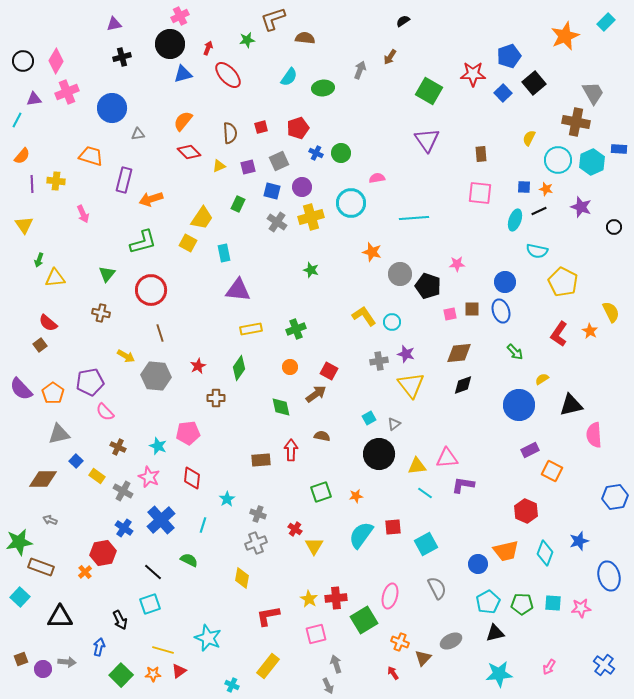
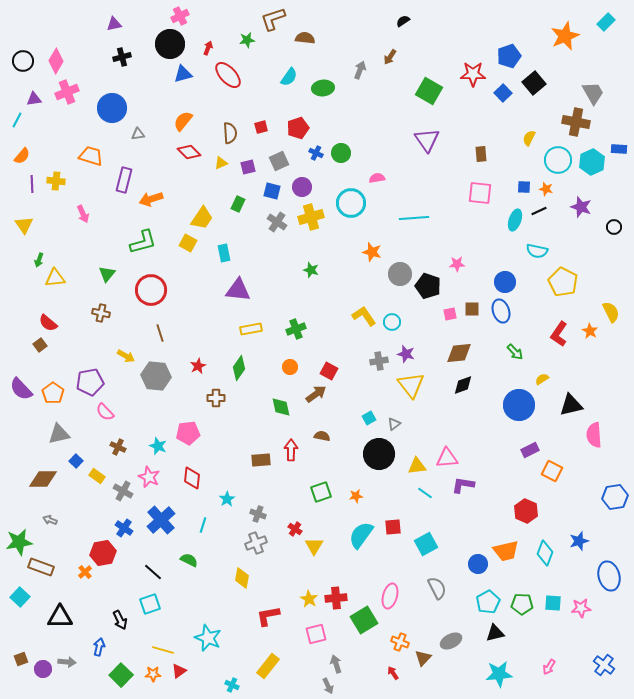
yellow triangle at (219, 166): moved 2 px right, 3 px up
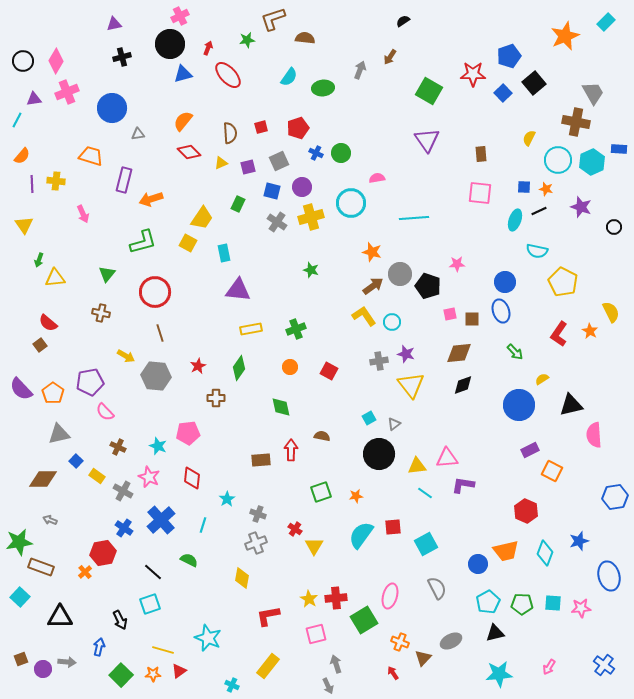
red circle at (151, 290): moved 4 px right, 2 px down
brown square at (472, 309): moved 10 px down
brown arrow at (316, 394): moved 57 px right, 108 px up
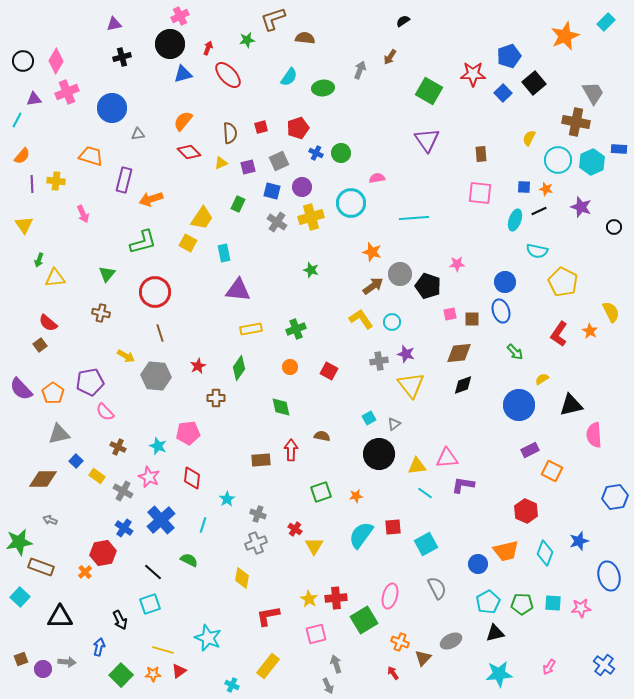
yellow L-shape at (364, 316): moved 3 px left, 3 px down
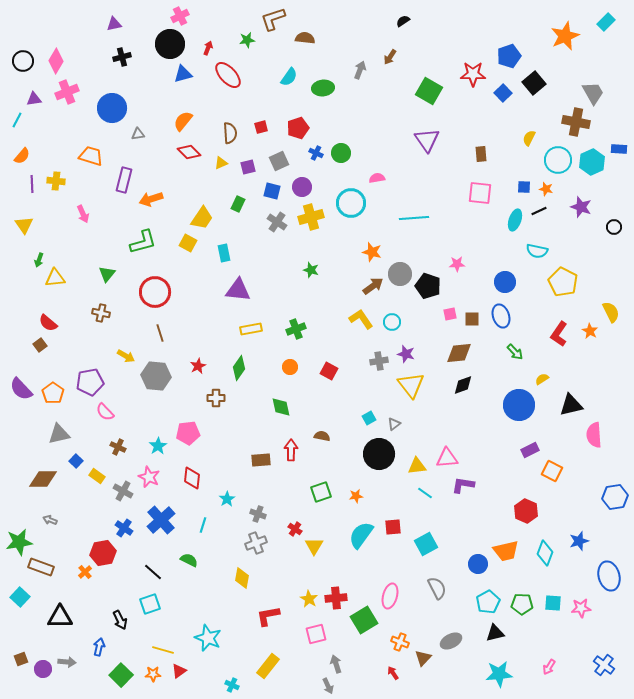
blue ellipse at (501, 311): moved 5 px down
cyan star at (158, 446): rotated 18 degrees clockwise
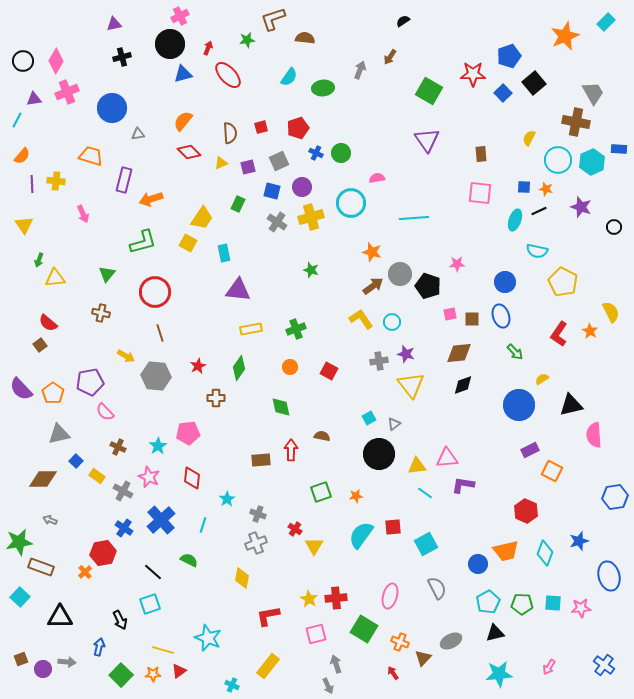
green square at (364, 620): moved 9 px down; rotated 28 degrees counterclockwise
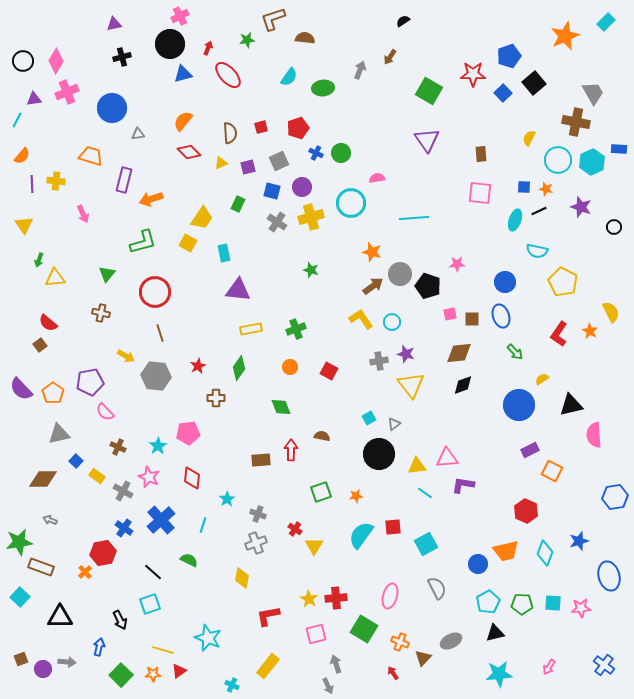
green diamond at (281, 407): rotated 10 degrees counterclockwise
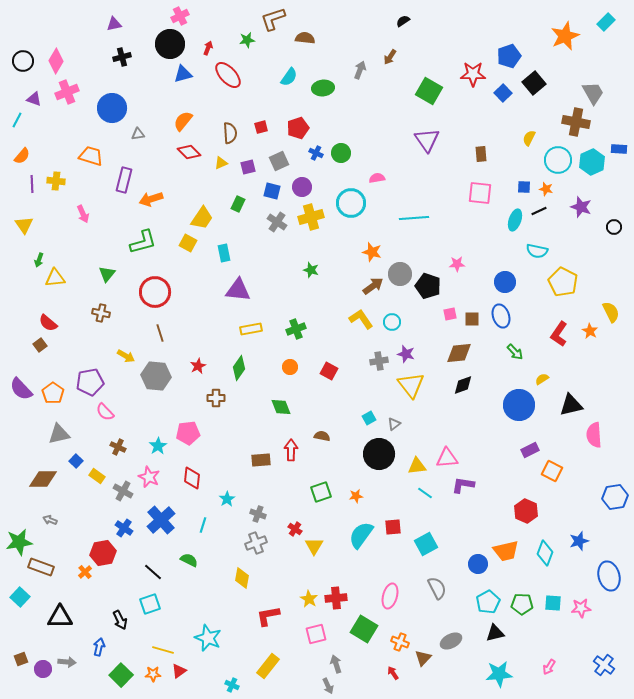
purple triangle at (34, 99): rotated 28 degrees clockwise
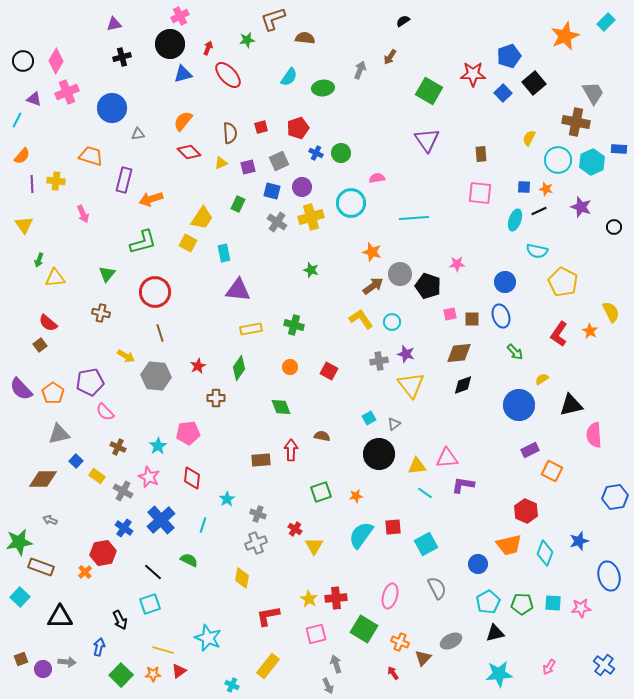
green cross at (296, 329): moved 2 px left, 4 px up; rotated 36 degrees clockwise
orange trapezoid at (506, 551): moved 3 px right, 6 px up
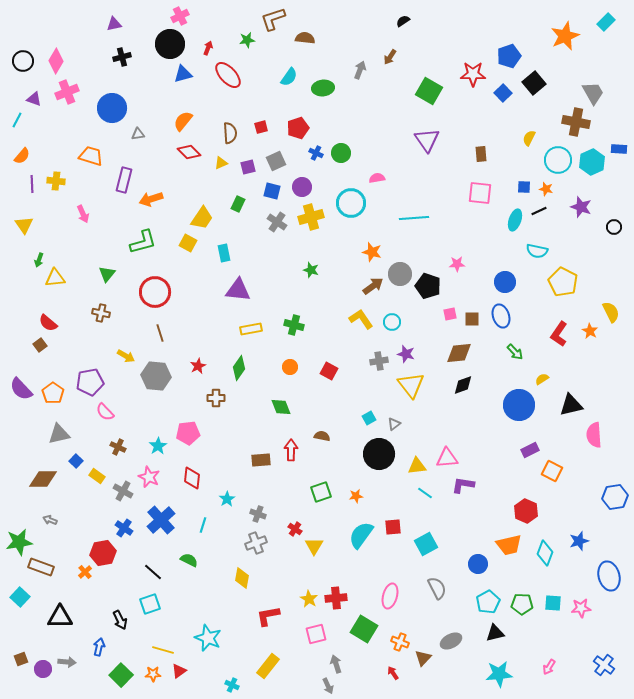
gray square at (279, 161): moved 3 px left
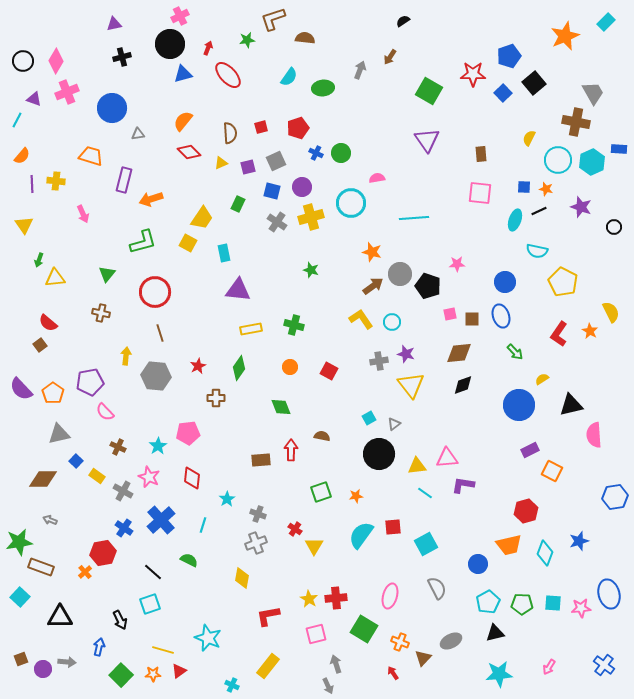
yellow arrow at (126, 356): rotated 114 degrees counterclockwise
red hexagon at (526, 511): rotated 20 degrees clockwise
blue ellipse at (609, 576): moved 18 px down
